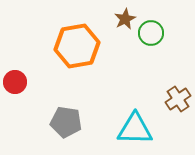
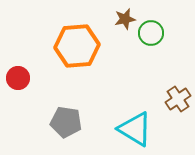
brown star: rotated 15 degrees clockwise
orange hexagon: rotated 6 degrees clockwise
red circle: moved 3 px right, 4 px up
cyan triangle: rotated 30 degrees clockwise
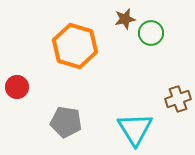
orange hexagon: moved 2 px left; rotated 21 degrees clockwise
red circle: moved 1 px left, 9 px down
brown cross: rotated 15 degrees clockwise
cyan triangle: rotated 27 degrees clockwise
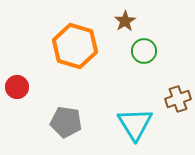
brown star: moved 2 px down; rotated 20 degrees counterclockwise
green circle: moved 7 px left, 18 px down
cyan triangle: moved 5 px up
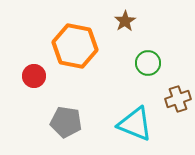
orange hexagon: rotated 6 degrees counterclockwise
green circle: moved 4 px right, 12 px down
red circle: moved 17 px right, 11 px up
cyan triangle: rotated 36 degrees counterclockwise
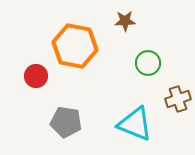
brown star: rotated 30 degrees clockwise
red circle: moved 2 px right
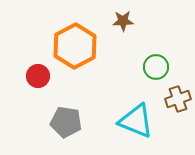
brown star: moved 2 px left
orange hexagon: rotated 21 degrees clockwise
green circle: moved 8 px right, 4 px down
red circle: moved 2 px right
cyan triangle: moved 1 px right, 3 px up
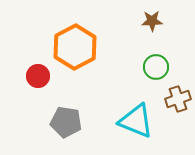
brown star: moved 29 px right
orange hexagon: moved 1 px down
